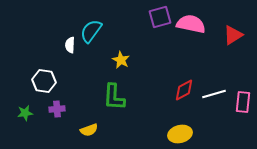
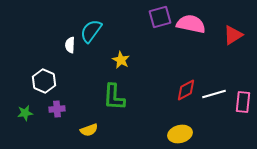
white hexagon: rotated 15 degrees clockwise
red diamond: moved 2 px right
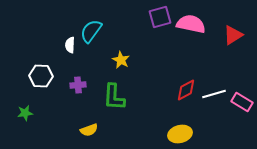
white hexagon: moved 3 px left, 5 px up; rotated 20 degrees counterclockwise
pink rectangle: moved 1 px left; rotated 65 degrees counterclockwise
purple cross: moved 21 px right, 24 px up
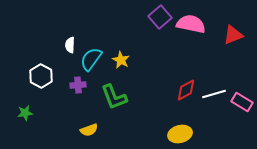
purple square: rotated 25 degrees counterclockwise
cyan semicircle: moved 28 px down
red triangle: rotated 10 degrees clockwise
white hexagon: rotated 25 degrees clockwise
green L-shape: rotated 24 degrees counterclockwise
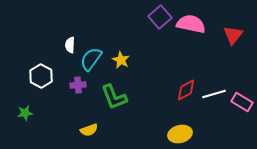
red triangle: rotated 30 degrees counterclockwise
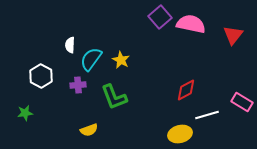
white line: moved 7 px left, 21 px down
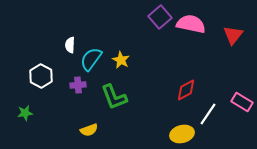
white line: moved 1 px right, 1 px up; rotated 40 degrees counterclockwise
yellow ellipse: moved 2 px right
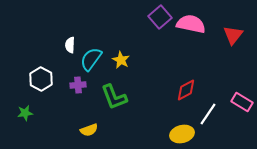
white hexagon: moved 3 px down
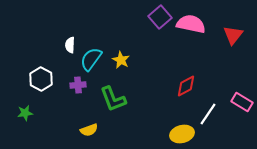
red diamond: moved 4 px up
green L-shape: moved 1 px left, 2 px down
